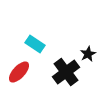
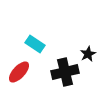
black cross: moved 1 px left; rotated 24 degrees clockwise
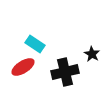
black star: moved 4 px right; rotated 14 degrees counterclockwise
red ellipse: moved 4 px right, 5 px up; rotated 15 degrees clockwise
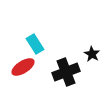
cyan rectangle: rotated 24 degrees clockwise
black cross: moved 1 px right; rotated 8 degrees counterclockwise
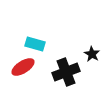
cyan rectangle: rotated 42 degrees counterclockwise
